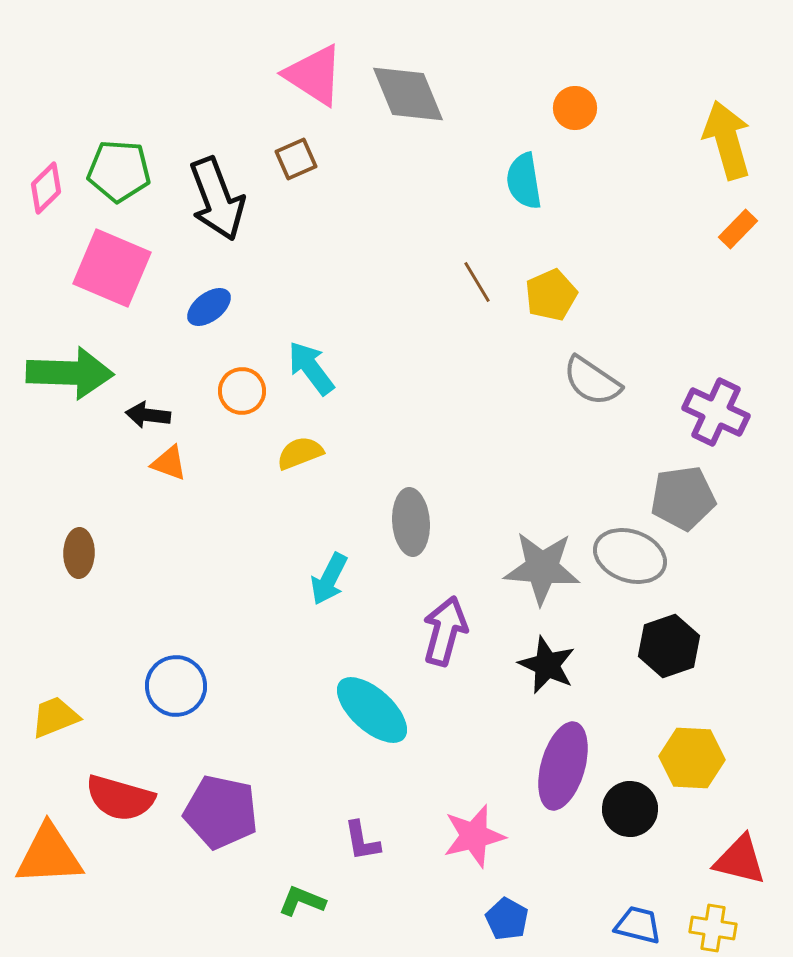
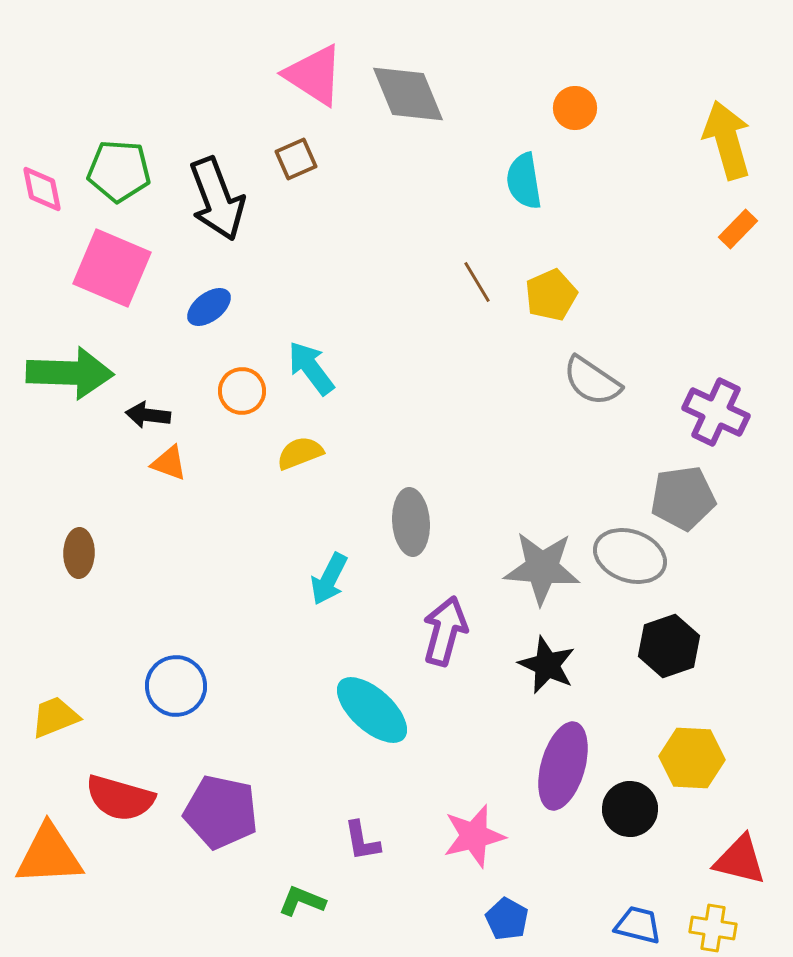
pink diamond at (46, 188): moved 4 px left, 1 px down; rotated 57 degrees counterclockwise
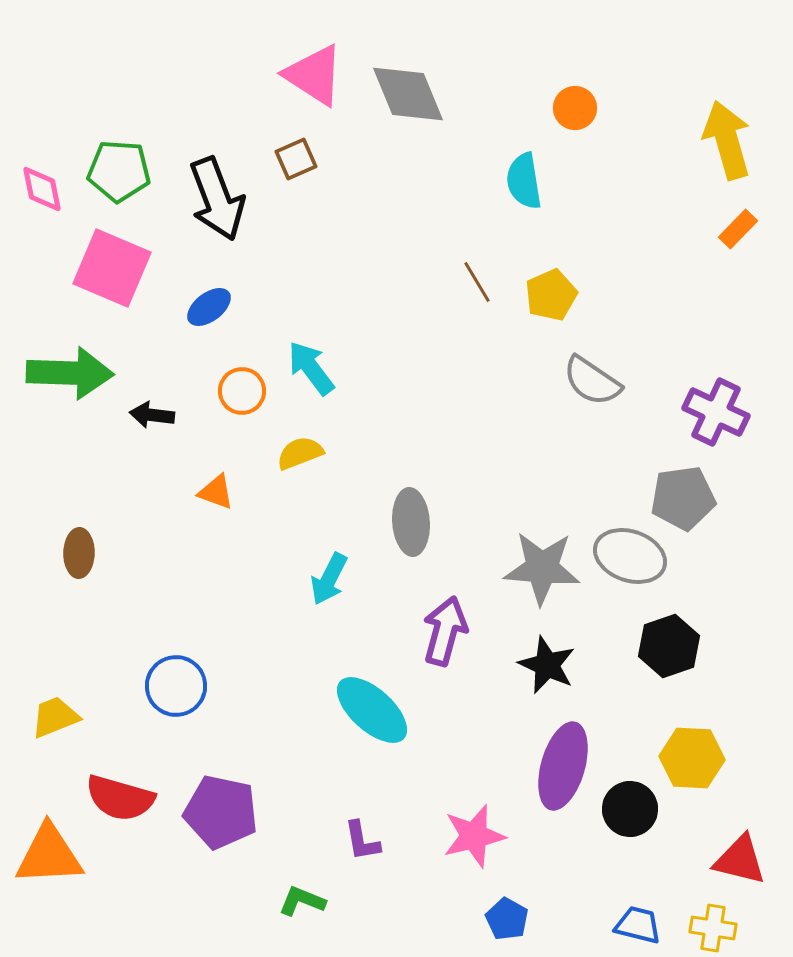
black arrow at (148, 415): moved 4 px right
orange triangle at (169, 463): moved 47 px right, 29 px down
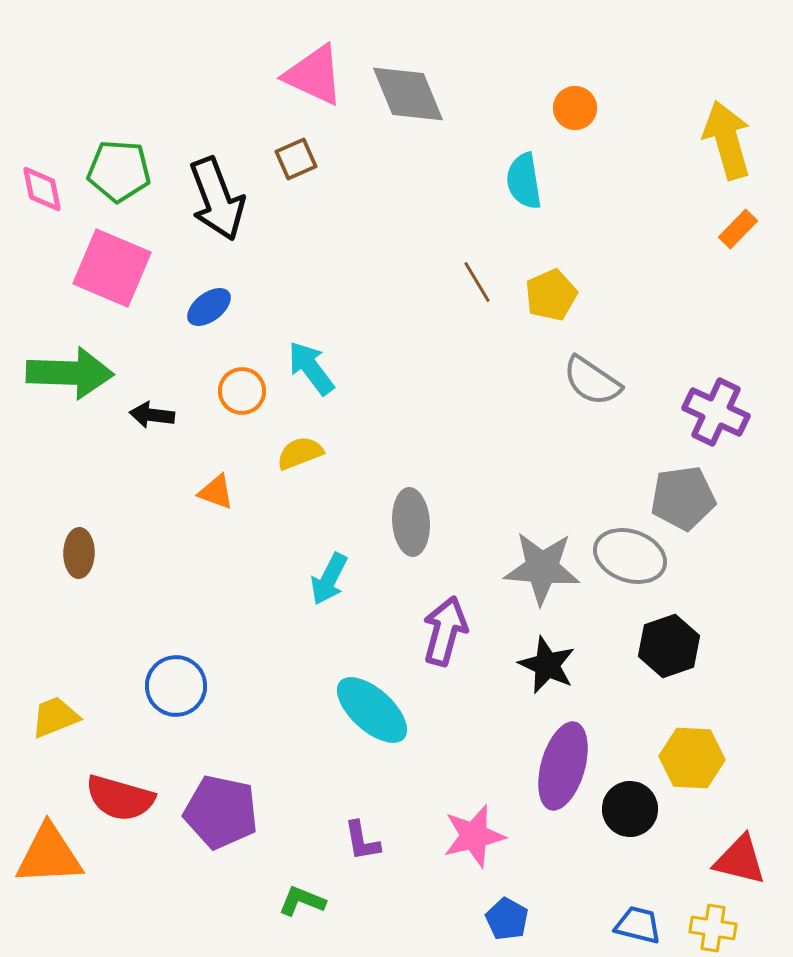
pink triangle at (314, 75): rotated 8 degrees counterclockwise
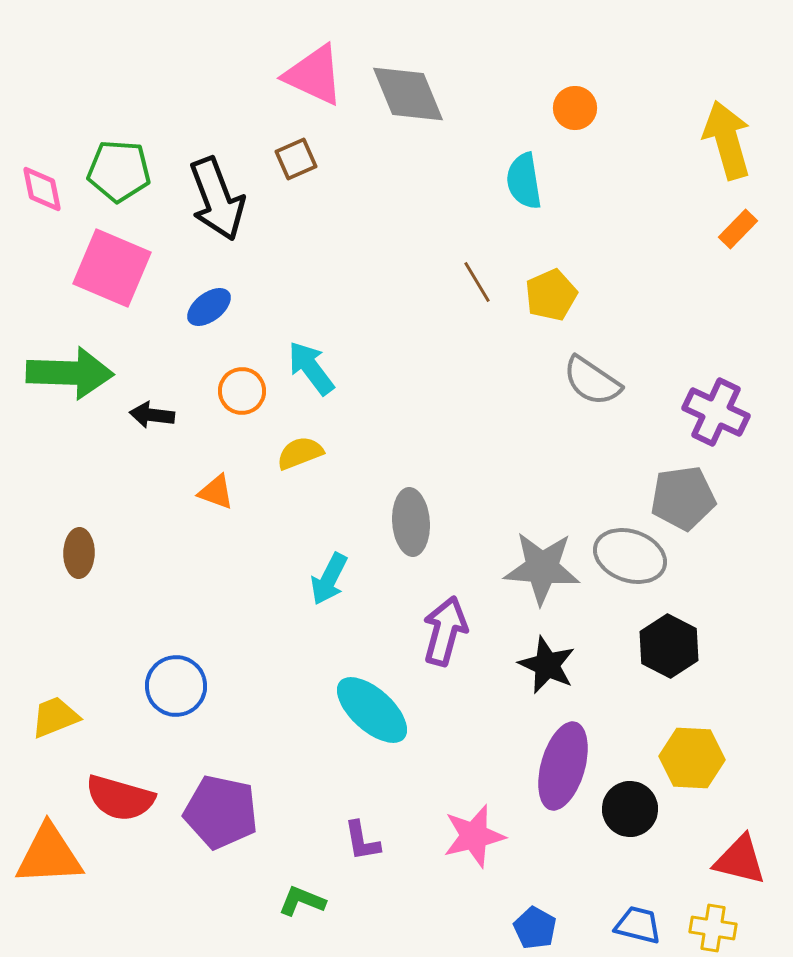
black hexagon at (669, 646): rotated 14 degrees counterclockwise
blue pentagon at (507, 919): moved 28 px right, 9 px down
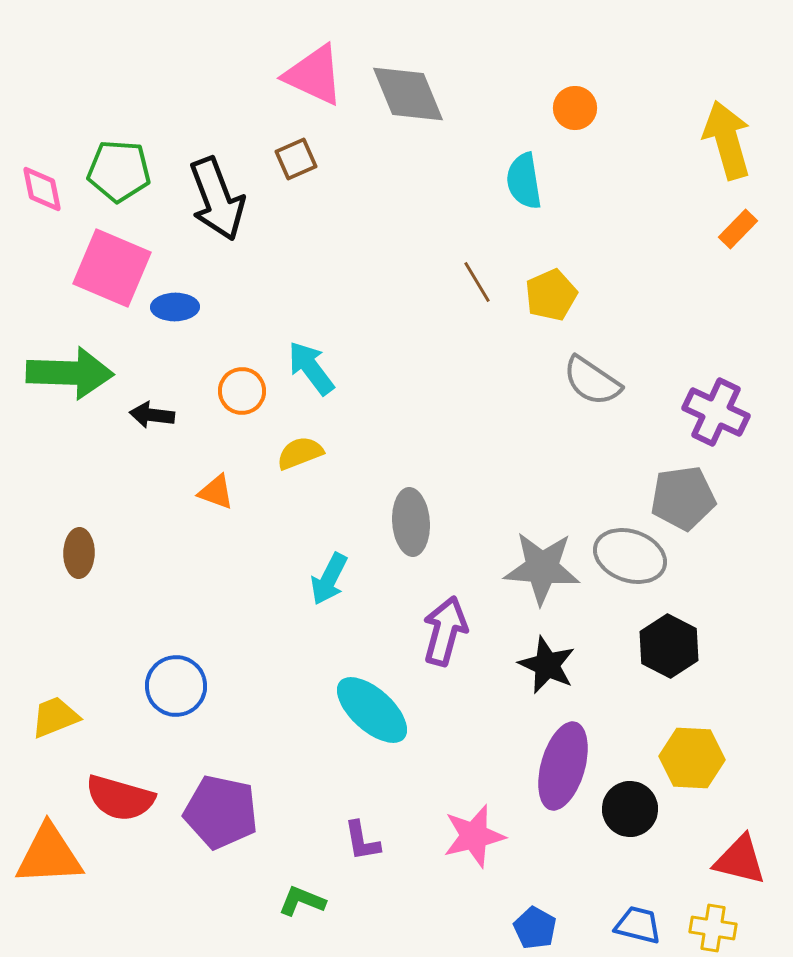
blue ellipse at (209, 307): moved 34 px left; rotated 36 degrees clockwise
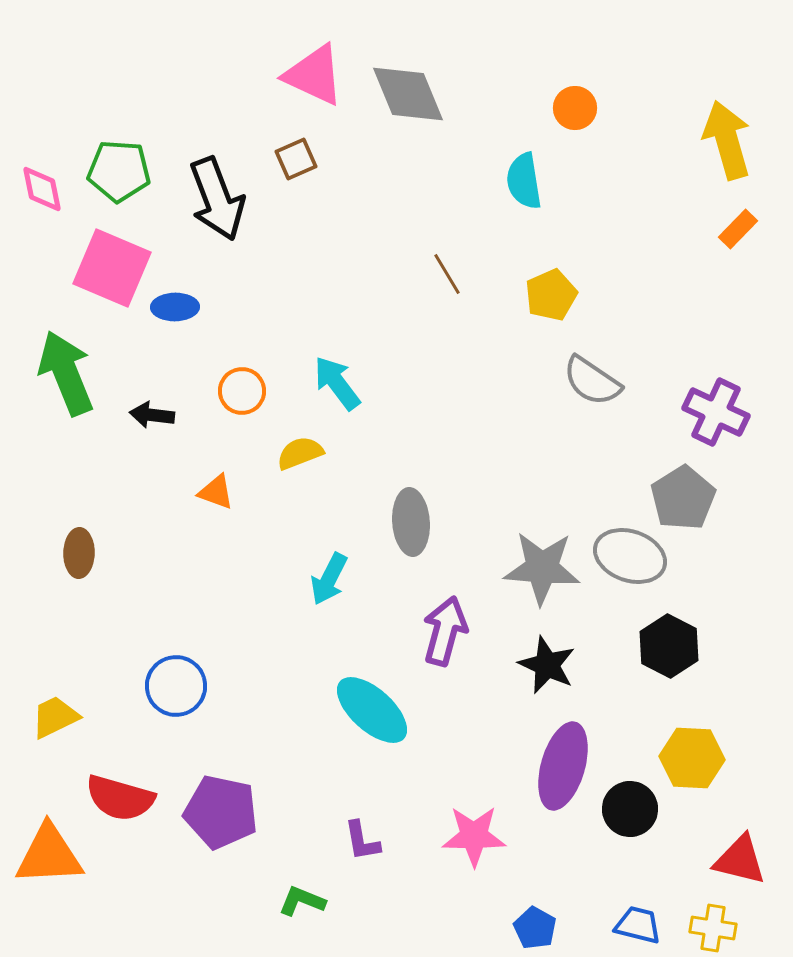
brown line at (477, 282): moved 30 px left, 8 px up
cyan arrow at (311, 368): moved 26 px right, 15 px down
green arrow at (70, 373): moved 4 px left; rotated 114 degrees counterclockwise
gray pentagon at (683, 498): rotated 24 degrees counterclockwise
yellow trapezoid at (55, 717): rotated 4 degrees counterclockwise
pink star at (474, 836): rotated 14 degrees clockwise
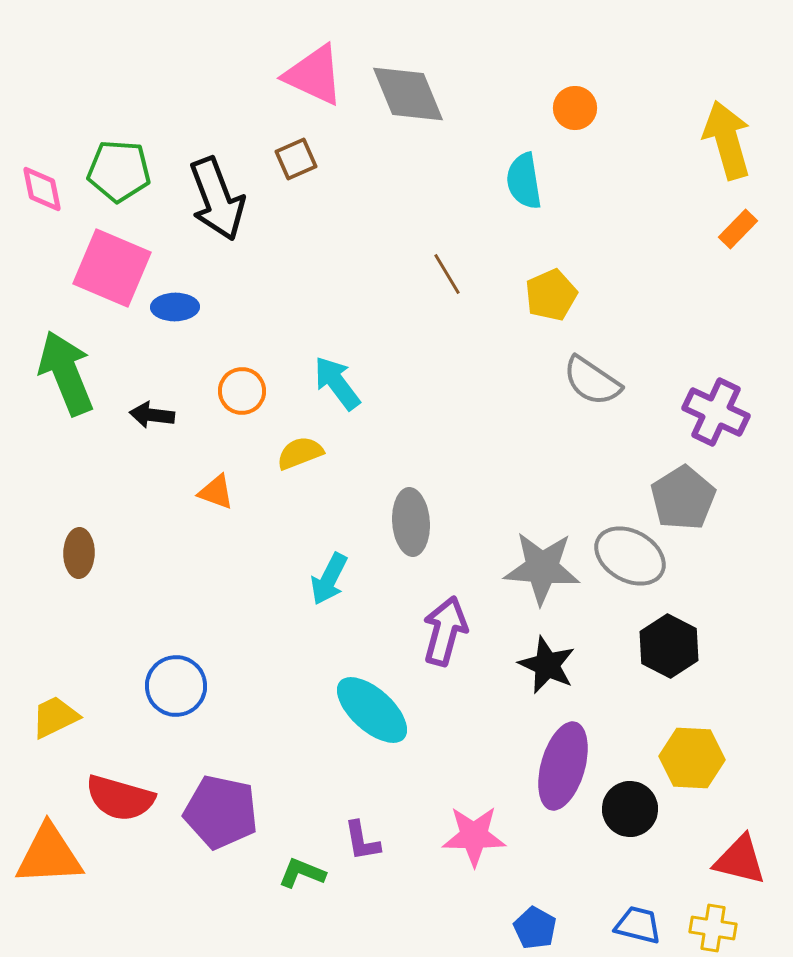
gray ellipse at (630, 556): rotated 10 degrees clockwise
green L-shape at (302, 901): moved 28 px up
